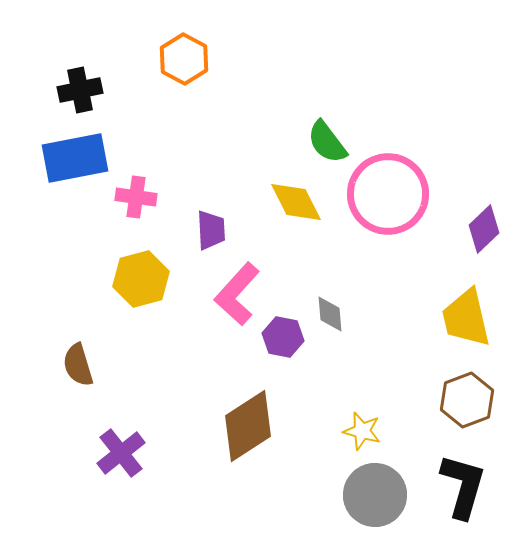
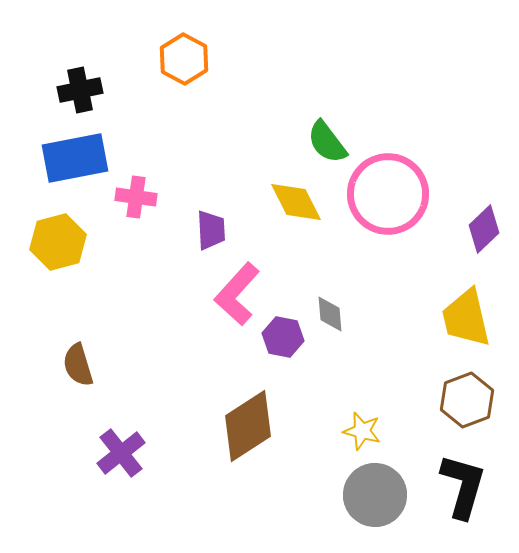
yellow hexagon: moved 83 px left, 37 px up
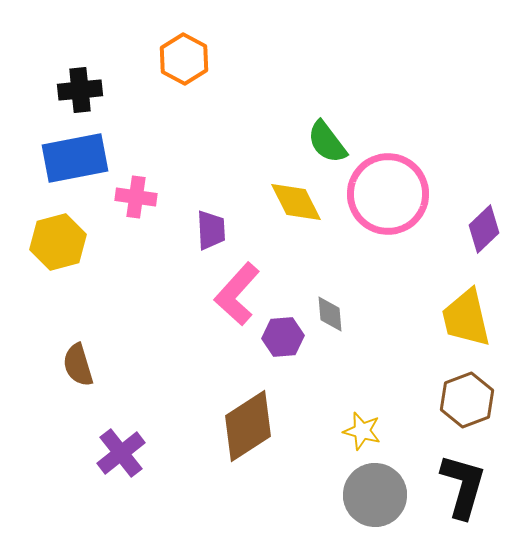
black cross: rotated 6 degrees clockwise
purple hexagon: rotated 15 degrees counterclockwise
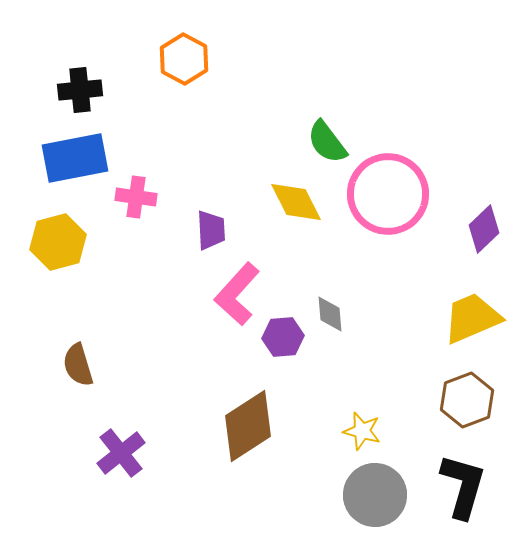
yellow trapezoid: moved 6 px right; rotated 80 degrees clockwise
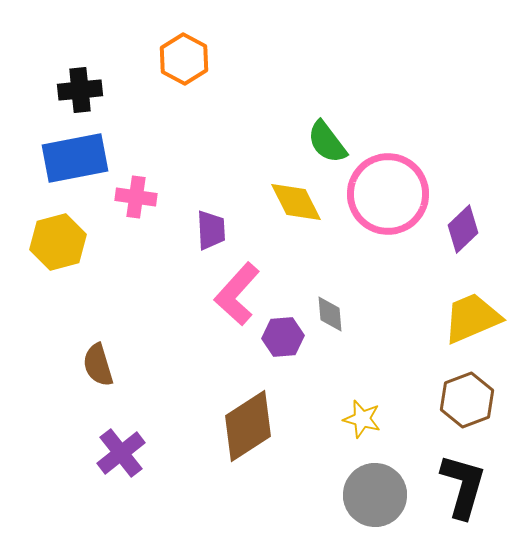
purple diamond: moved 21 px left
brown semicircle: moved 20 px right
yellow star: moved 12 px up
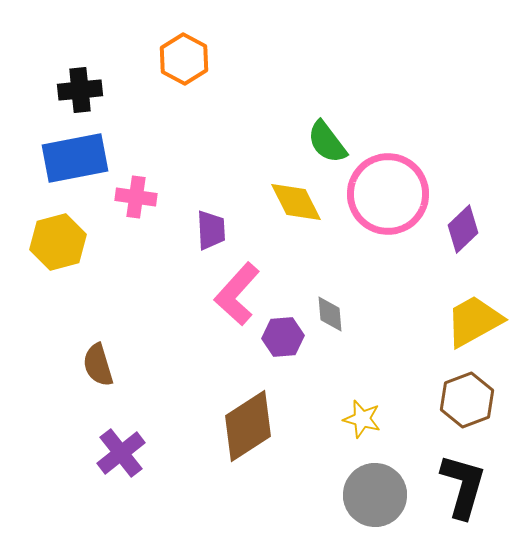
yellow trapezoid: moved 2 px right, 3 px down; rotated 6 degrees counterclockwise
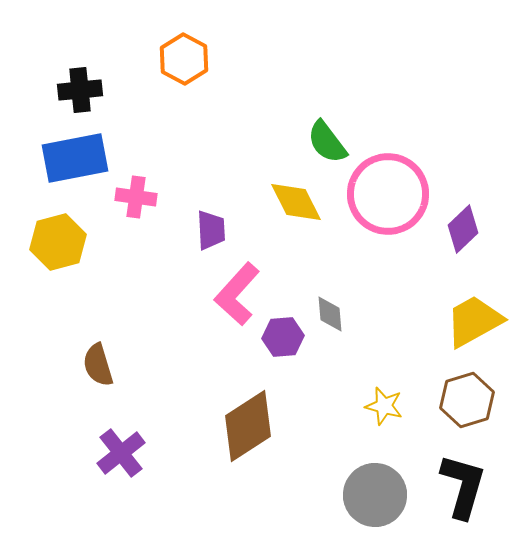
brown hexagon: rotated 4 degrees clockwise
yellow star: moved 22 px right, 13 px up
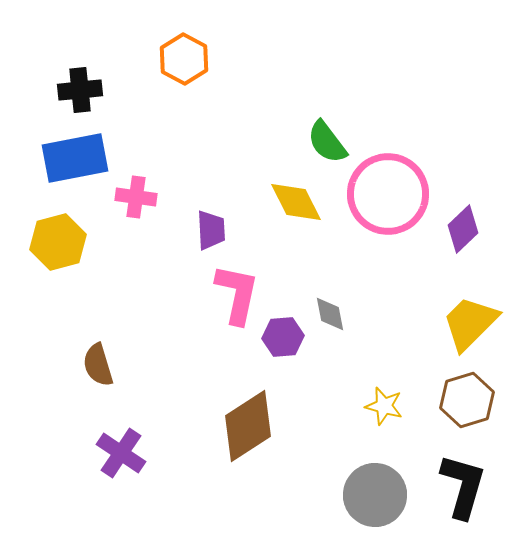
pink L-shape: rotated 150 degrees clockwise
gray diamond: rotated 6 degrees counterclockwise
yellow trapezoid: moved 4 px left, 2 px down; rotated 16 degrees counterclockwise
purple cross: rotated 18 degrees counterclockwise
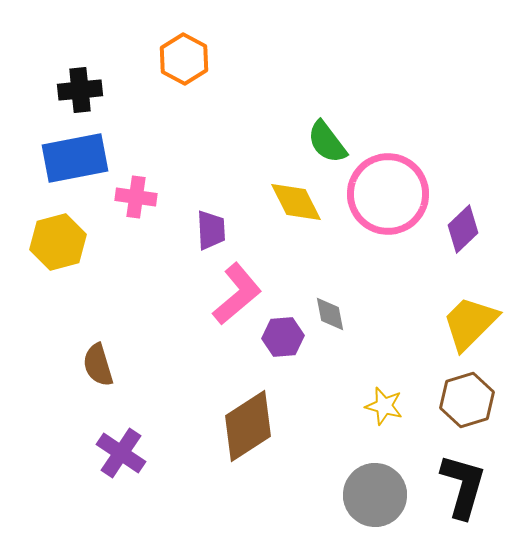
pink L-shape: rotated 38 degrees clockwise
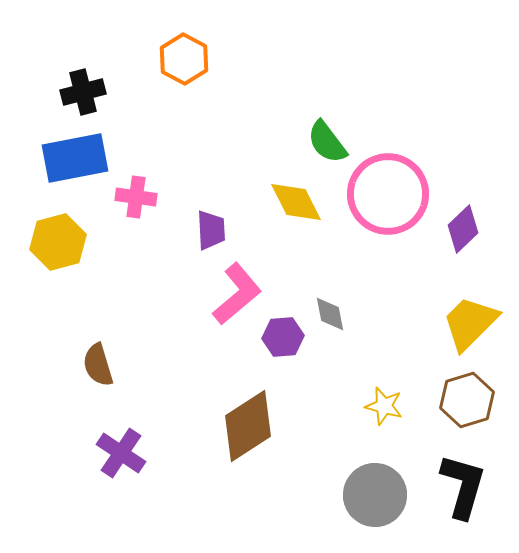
black cross: moved 3 px right, 2 px down; rotated 9 degrees counterclockwise
